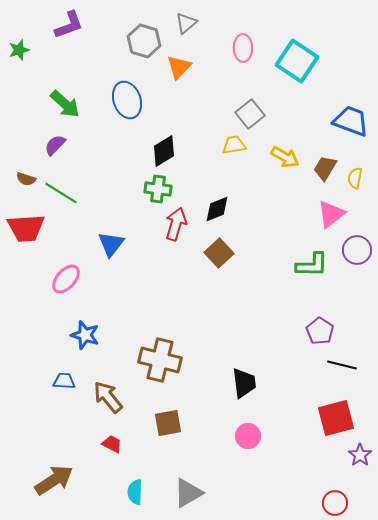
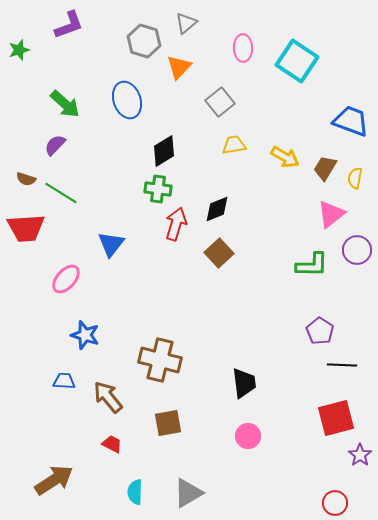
gray square at (250, 114): moved 30 px left, 12 px up
black line at (342, 365): rotated 12 degrees counterclockwise
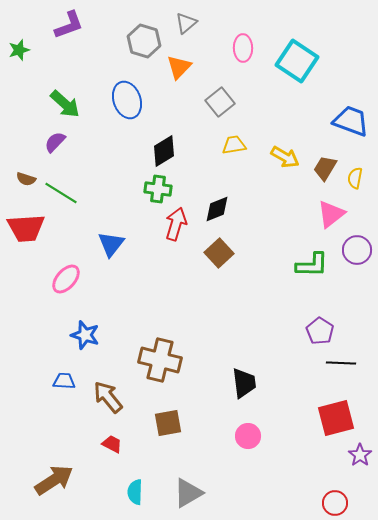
purple semicircle at (55, 145): moved 3 px up
black line at (342, 365): moved 1 px left, 2 px up
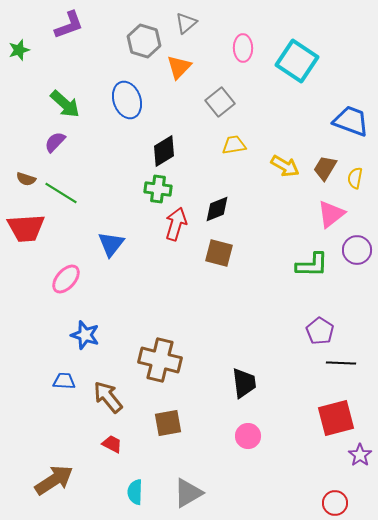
yellow arrow at (285, 157): moved 9 px down
brown square at (219, 253): rotated 32 degrees counterclockwise
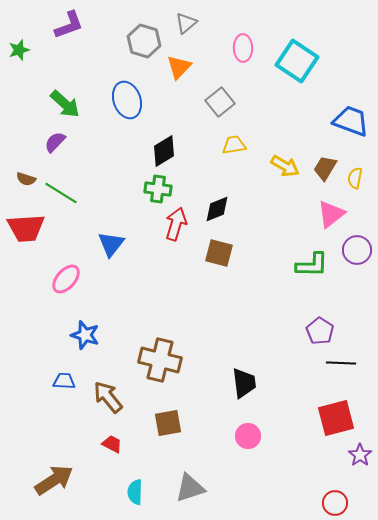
gray triangle at (188, 493): moved 2 px right, 5 px up; rotated 12 degrees clockwise
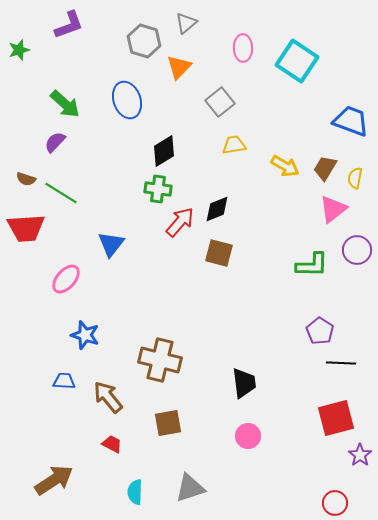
pink triangle at (331, 214): moved 2 px right, 5 px up
red arrow at (176, 224): moved 4 px right, 2 px up; rotated 24 degrees clockwise
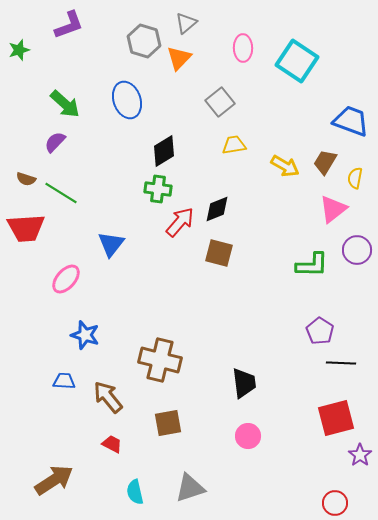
orange triangle at (179, 67): moved 9 px up
brown trapezoid at (325, 168): moved 6 px up
cyan semicircle at (135, 492): rotated 15 degrees counterclockwise
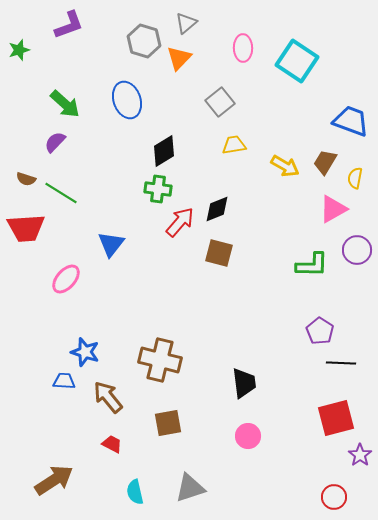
pink triangle at (333, 209): rotated 8 degrees clockwise
blue star at (85, 335): moved 17 px down
red circle at (335, 503): moved 1 px left, 6 px up
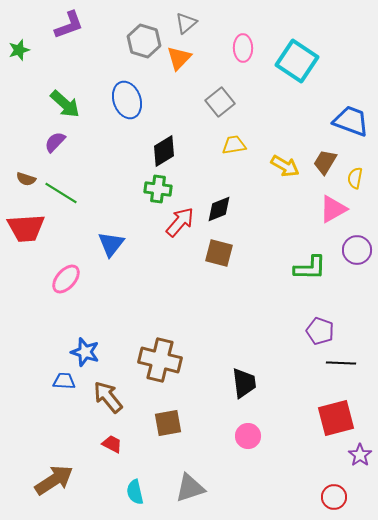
black diamond at (217, 209): moved 2 px right
green L-shape at (312, 265): moved 2 px left, 3 px down
purple pentagon at (320, 331): rotated 12 degrees counterclockwise
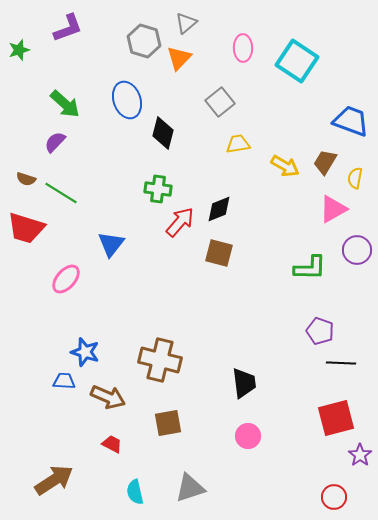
purple L-shape at (69, 25): moved 1 px left, 3 px down
yellow trapezoid at (234, 145): moved 4 px right, 1 px up
black diamond at (164, 151): moved 1 px left, 18 px up; rotated 44 degrees counterclockwise
red trapezoid at (26, 228): rotated 21 degrees clockwise
brown arrow at (108, 397): rotated 152 degrees clockwise
